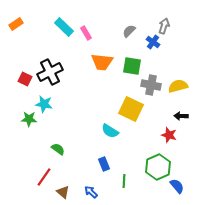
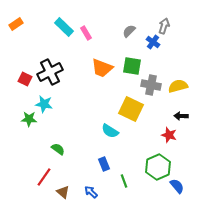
orange trapezoid: moved 6 px down; rotated 15 degrees clockwise
green line: rotated 24 degrees counterclockwise
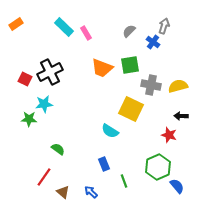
green square: moved 2 px left, 1 px up; rotated 18 degrees counterclockwise
cyan star: rotated 18 degrees counterclockwise
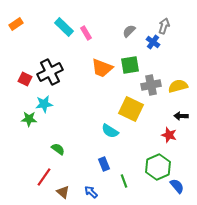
gray cross: rotated 24 degrees counterclockwise
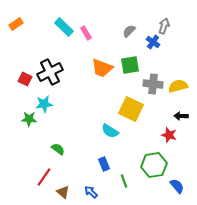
gray cross: moved 2 px right, 1 px up; rotated 18 degrees clockwise
green hexagon: moved 4 px left, 2 px up; rotated 15 degrees clockwise
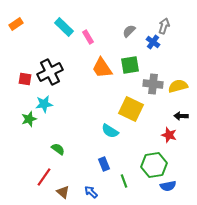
pink rectangle: moved 2 px right, 4 px down
orange trapezoid: rotated 35 degrees clockwise
red square: rotated 16 degrees counterclockwise
green star: rotated 21 degrees counterclockwise
blue semicircle: moved 9 px left; rotated 119 degrees clockwise
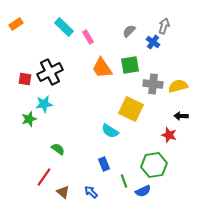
blue semicircle: moved 25 px left, 5 px down; rotated 14 degrees counterclockwise
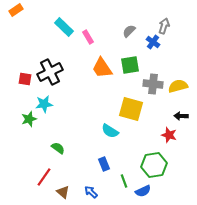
orange rectangle: moved 14 px up
yellow square: rotated 10 degrees counterclockwise
green semicircle: moved 1 px up
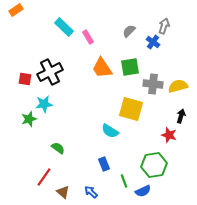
green square: moved 2 px down
black arrow: rotated 104 degrees clockwise
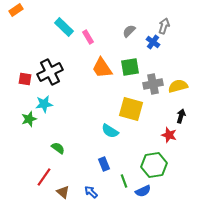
gray cross: rotated 18 degrees counterclockwise
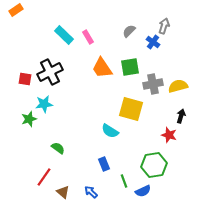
cyan rectangle: moved 8 px down
